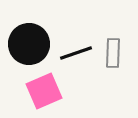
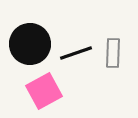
black circle: moved 1 px right
pink square: rotated 6 degrees counterclockwise
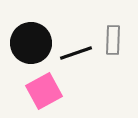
black circle: moved 1 px right, 1 px up
gray rectangle: moved 13 px up
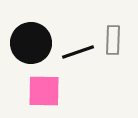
black line: moved 2 px right, 1 px up
pink square: rotated 30 degrees clockwise
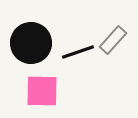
gray rectangle: rotated 40 degrees clockwise
pink square: moved 2 px left
